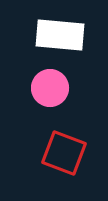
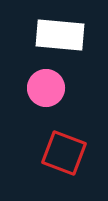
pink circle: moved 4 px left
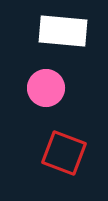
white rectangle: moved 3 px right, 4 px up
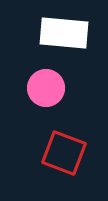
white rectangle: moved 1 px right, 2 px down
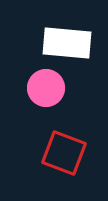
white rectangle: moved 3 px right, 10 px down
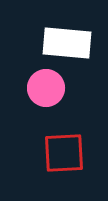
red square: rotated 24 degrees counterclockwise
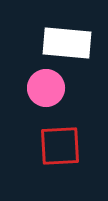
red square: moved 4 px left, 7 px up
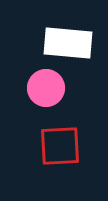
white rectangle: moved 1 px right
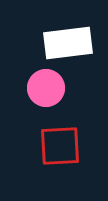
white rectangle: rotated 12 degrees counterclockwise
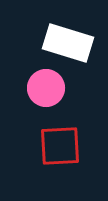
white rectangle: rotated 24 degrees clockwise
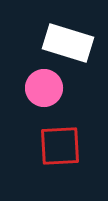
pink circle: moved 2 px left
